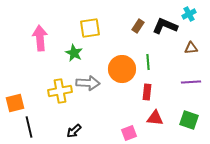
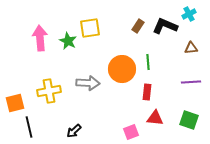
green star: moved 6 px left, 12 px up
yellow cross: moved 11 px left
pink square: moved 2 px right, 1 px up
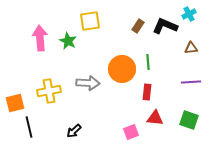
yellow square: moved 7 px up
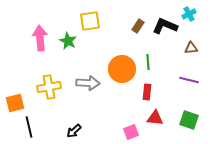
purple line: moved 2 px left, 2 px up; rotated 18 degrees clockwise
yellow cross: moved 4 px up
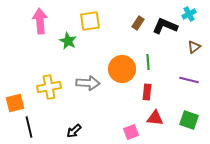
brown rectangle: moved 3 px up
pink arrow: moved 17 px up
brown triangle: moved 3 px right, 1 px up; rotated 32 degrees counterclockwise
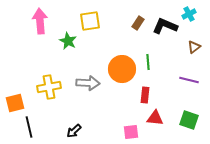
red rectangle: moved 2 px left, 3 px down
pink square: rotated 14 degrees clockwise
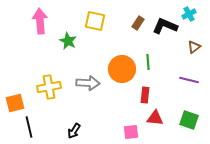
yellow square: moved 5 px right; rotated 20 degrees clockwise
black arrow: rotated 14 degrees counterclockwise
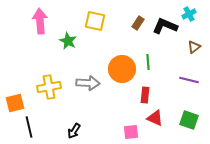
red triangle: rotated 18 degrees clockwise
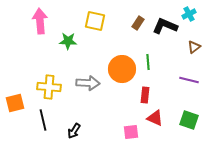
green star: rotated 24 degrees counterclockwise
yellow cross: rotated 15 degrees clockwise
black line: moved 14 px right, 7 px up
